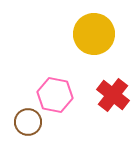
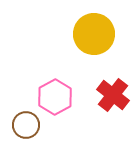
pink hexagon: moved 2 px down; rotated 20 degrees clockwise
brown circle: moved 2 px left, 3 px down
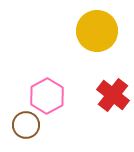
yellow circle: moved 3 px right, 3 px up
pink hexagon: moved 8 px left, 1 px up
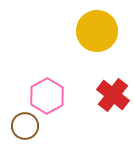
brown circle: moved 1 px left, 1 px down
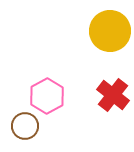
yellow circle: moved 13 px right
